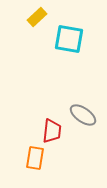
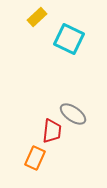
cyan square: rotated 16 degrees clockwise
gray ellipse: moved 10 px left, 1 px up
orange rectangle: rotated 15 degrees clockwise
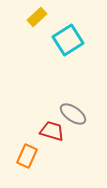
cyan square: moved 1 px left, 1 px down; rotated 32 degrees clockwise
red trapezoid: rotated 80 degrees counterclockwise
orange rectangle: moved 8 px left, 2 px up
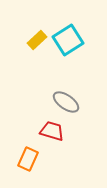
yellow rectangle: moved 23 px down
gray ellipse: moved 7 px left, 12 px up
orange rectangle: moved 1 px right, 3 px down
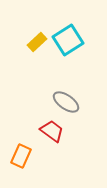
yellow rectangle: moved 2 px down
red trapezoid: rotated 20 degrees clockwise
orange rectangle: moved 7 px left, 3 px up
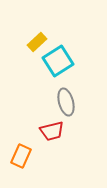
cyan square: moved 10 px left, 21 px down
gray ellipse: rotated 40 degrees clockwise
red trapezoid: rotated 130 degrees clockwise
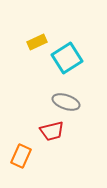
yellow rectangle: rotated 18 degrees clockwise
cyan square: moved 9 px right, 3 px up
gray ellipse: rotated 56 degrees counterclockwise
